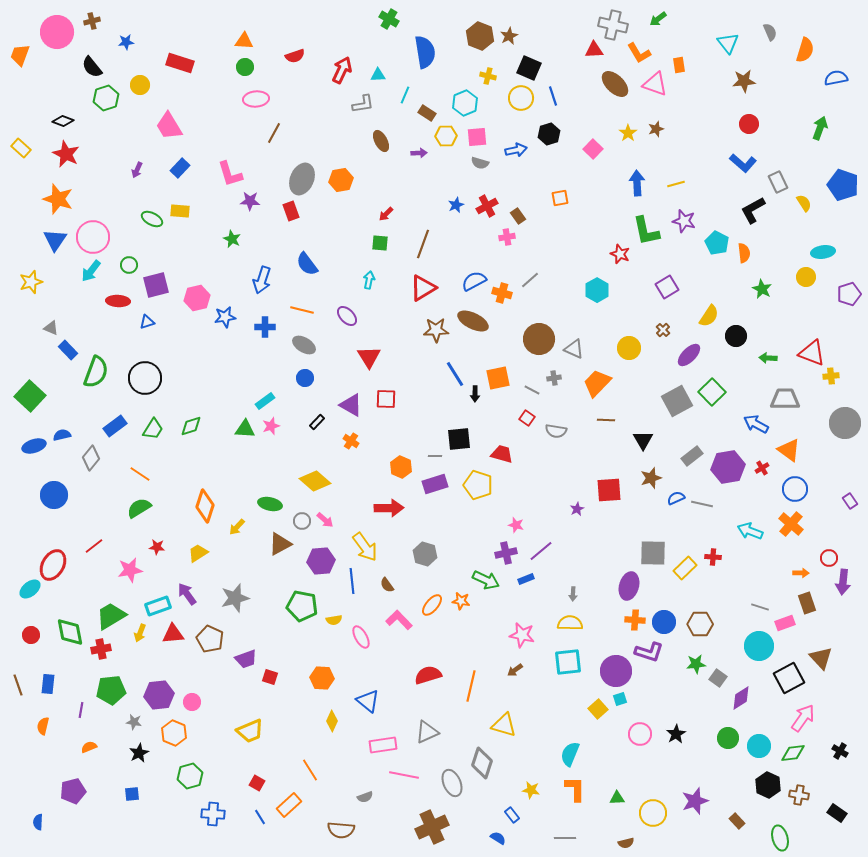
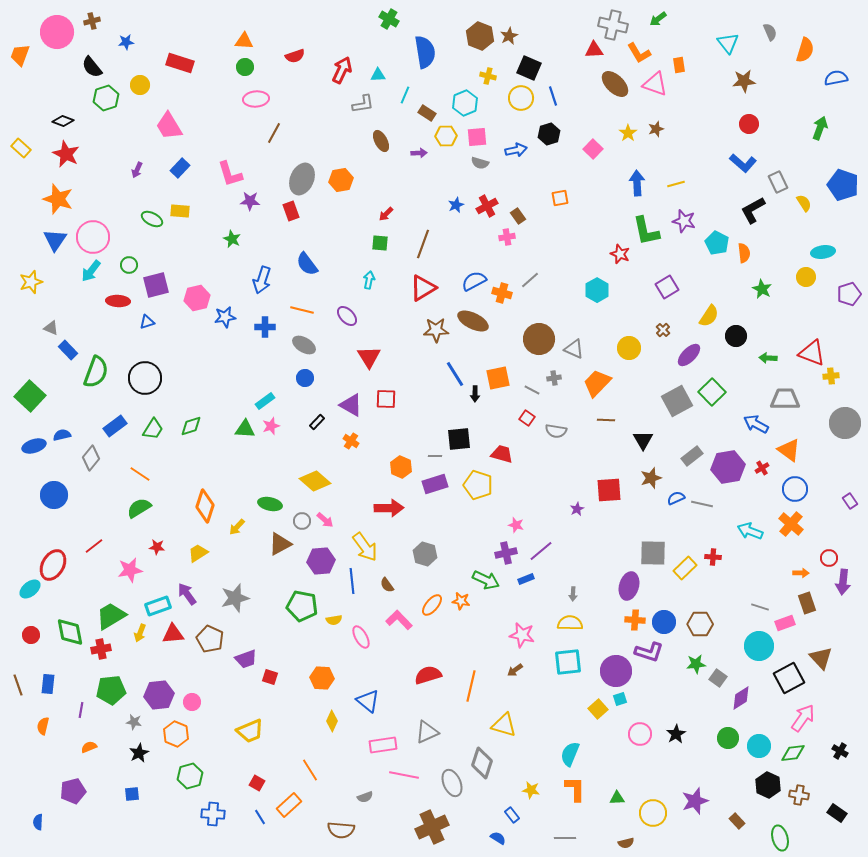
orange hexagon at (174, 733): moved 2 px right, 1 px down
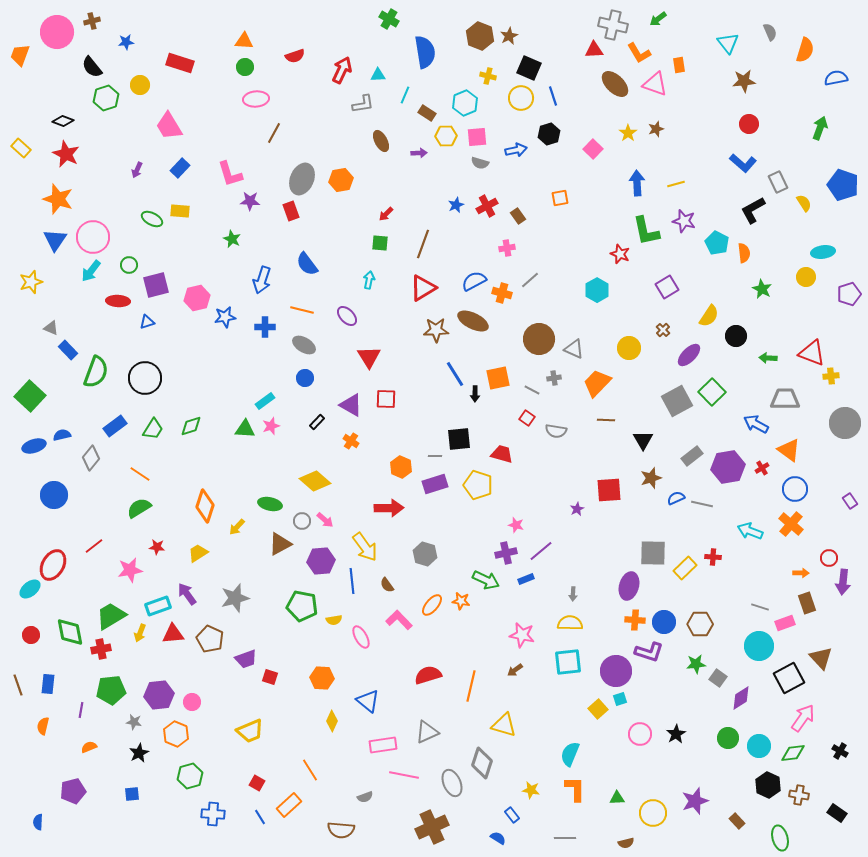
pink cross at (507, 237): moved 11 px down
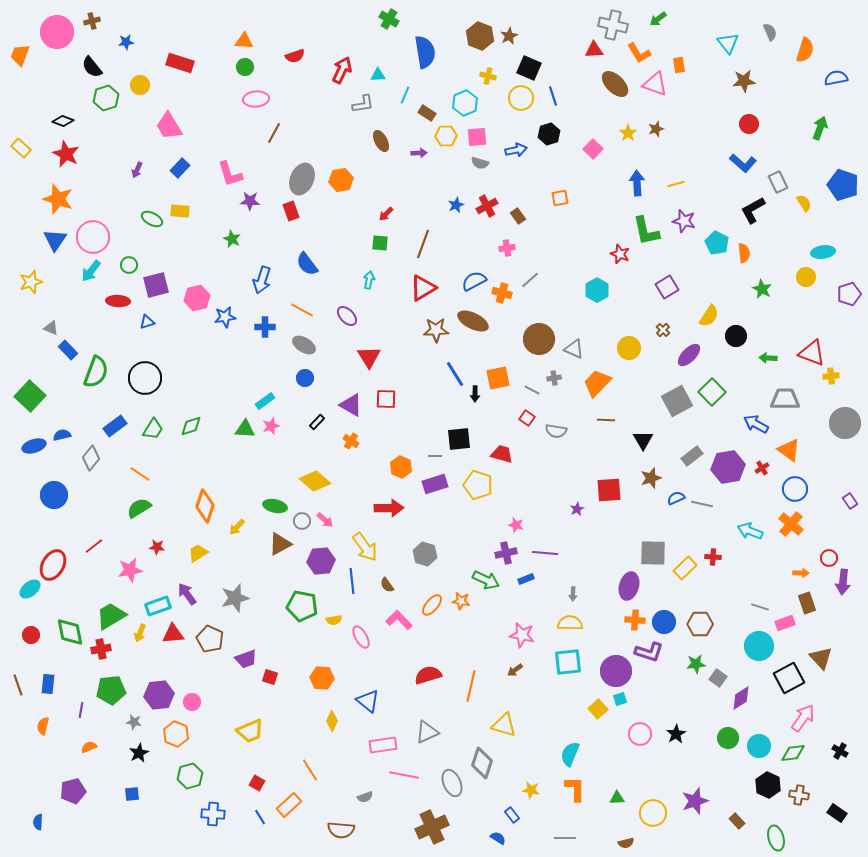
orange line at (302, 310): rotated 15 degrees clockwise
green ellipse at (270, 504): moved 5 px right, 2 px down
purple line at (541, 551): moved 4 px right, 2 px down; rotated 45 degrees clockwise
green ellipse at (780, 838): moved 4 px left
